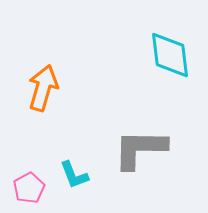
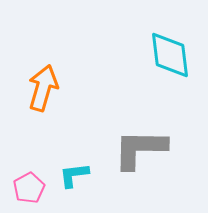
cyan L-shape: rotated 104 degrees clockwise
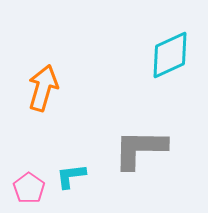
cyan diamond: rotated 72 degrees clockwise
cyan L-shape: moved 3 px left, 1 px down
pink pentagon: rotated 8 degrees counterclockwise
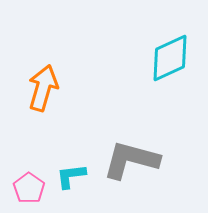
cyan diamond: moved 3 px down
gray L-shape: moved 9 px left, 11 px down; rotated 14 degrees clockwise
